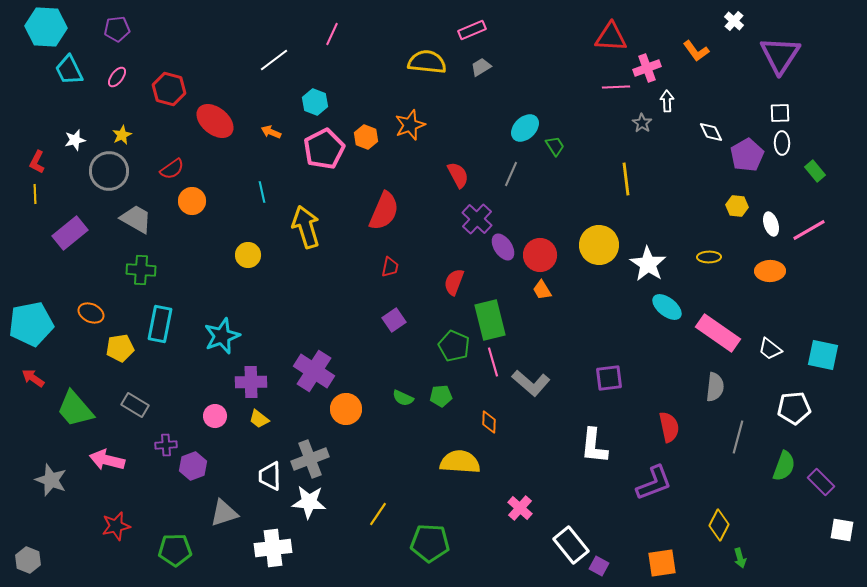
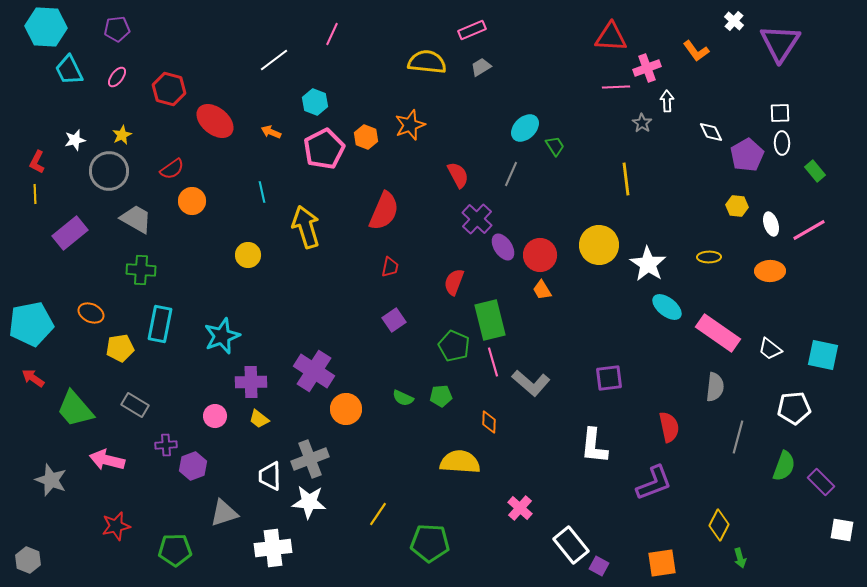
purple triangle at (780, 55): moved 12 px up
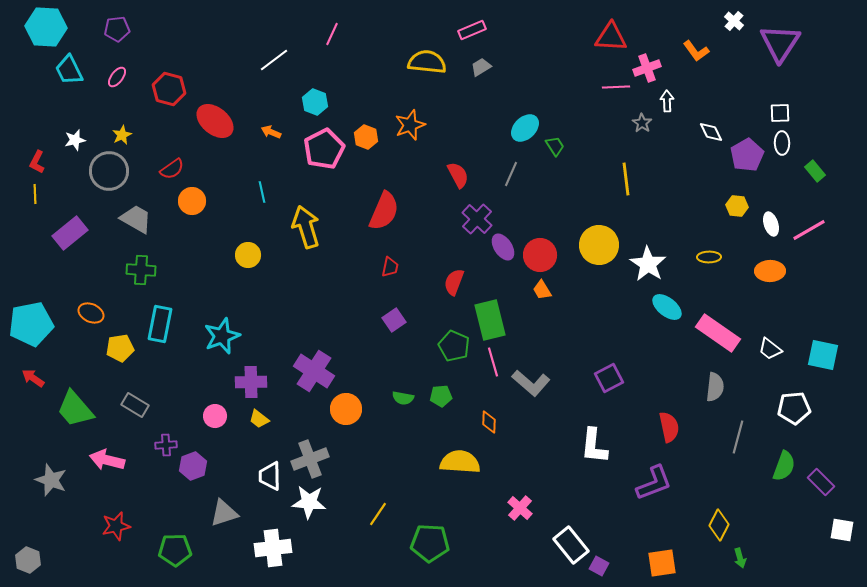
purple square at (609, 378): rotated 20 degrees counterclockwise
green semicircle at (403, 398): rotated 15 degrees counterclockwise
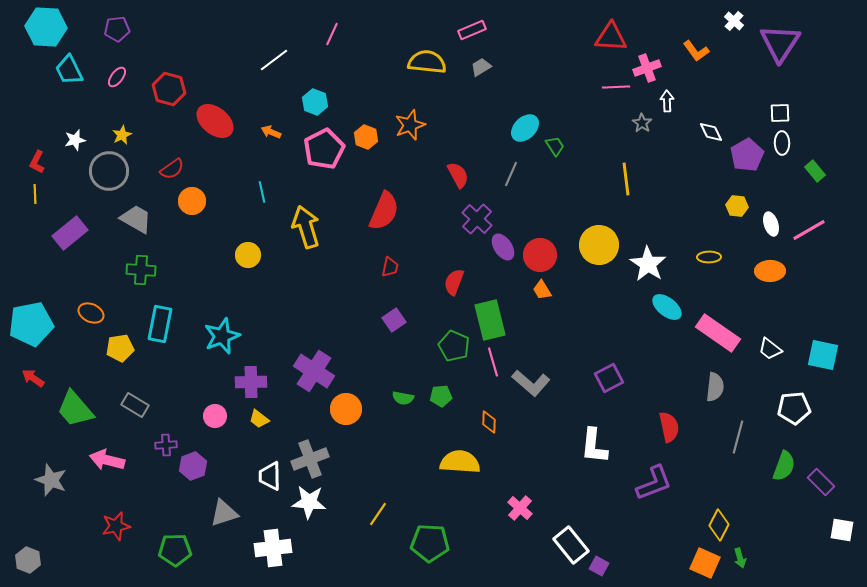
orange square at (662, 563): moved 43 px right; rotated 32 degrees clockwise
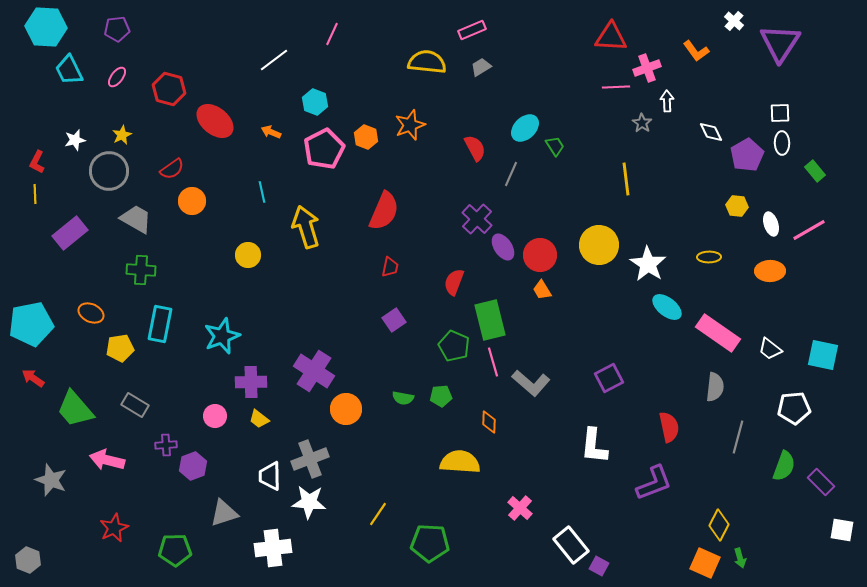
red semicircle at (458, 175): moved 17 px right, 27 px up
red star at (116, 526): moved 2 px left, 2 px down; rotated 12 degrees counterclockwise
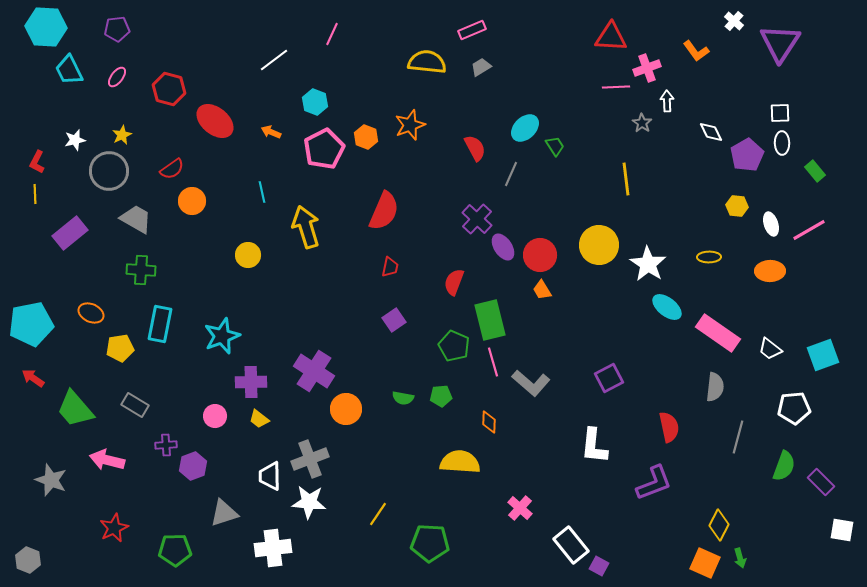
cyan square at (823, 355): rotated 32 degrees counterclockwise
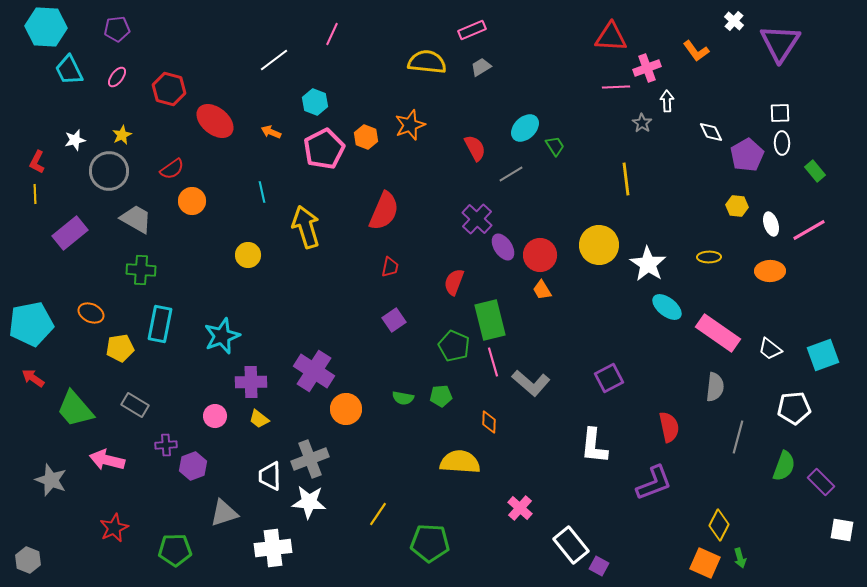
gray line at (511, 174): rotated 35 degrees clockwise
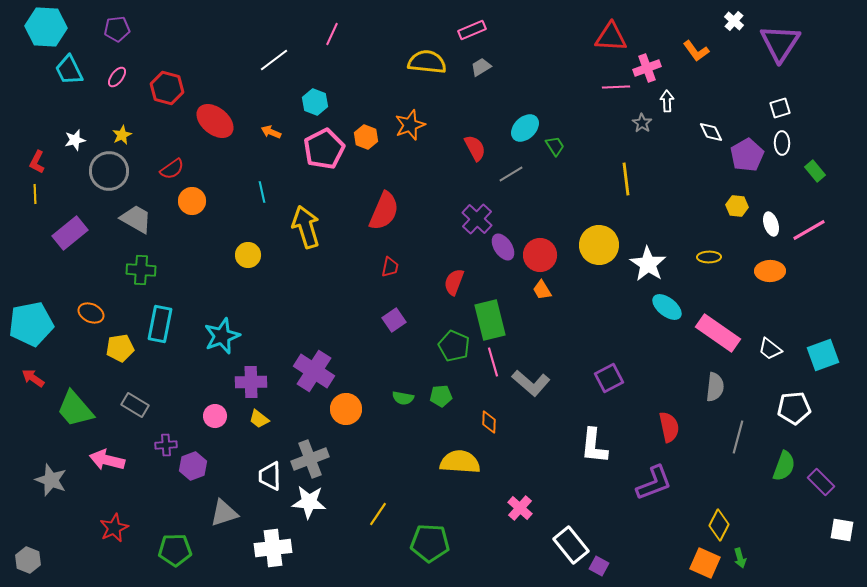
red hexagon at (169, 89): moved 2 px left, 1 px up
white square at (780, 113): moved 5 px up; rotated 15 degrees counterclockwise
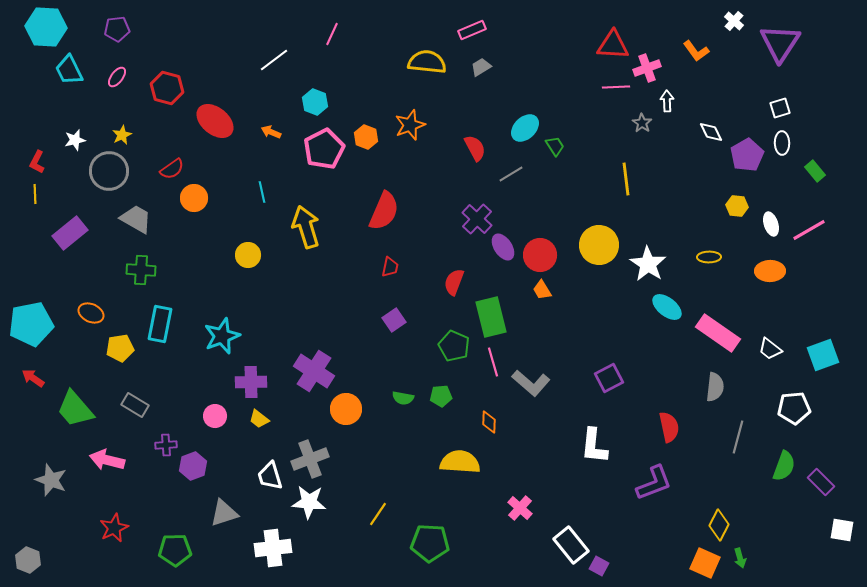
red triangle at (611, 37): moved 2 px right, 8 px down
orange circle at (192, 201): moved 2 px right, 3 px up
green rectangle at (490, 320): moved 1 px right, 3 px up
white trapezoid at (270, 476): rotated 16 degrees counterclockwise
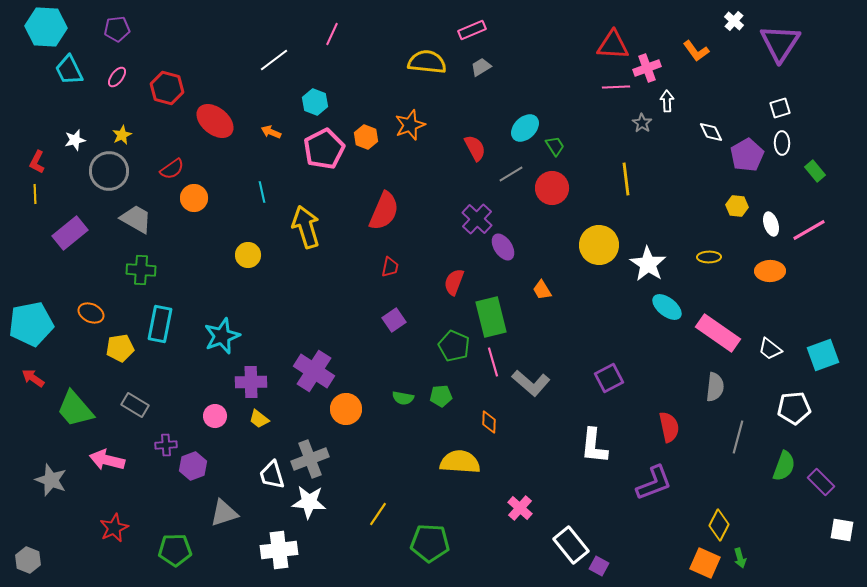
red circle at (540, 255): moved 12 px right, 67 px up
white trapezoid at (270, 476): moved 2 px right, 1 px up
white cross at (273, 548): moved 6 px right, 2 px down
